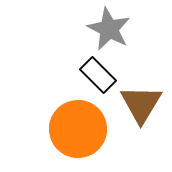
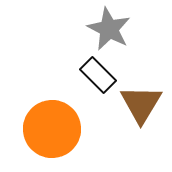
orange circle: moved 26 px left
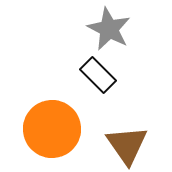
brown triangle: moved 14 px left, 41 px down; rotated 6 degrees counterclockwise
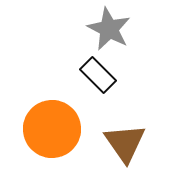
brown triangle: moved 2 px left, 2 px up
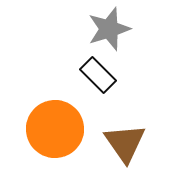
gray star: rotated 27 degrees clockwise
orange circle: moved 3 px right
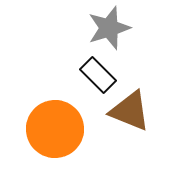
gray star: moved 1 px up
brown triangle: moved 5 px right, 32 px up; rotated 33 degrees counterclockwise
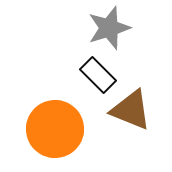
brown triangle: moved 1 px right, 1 px up
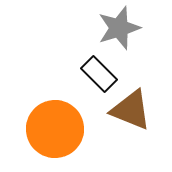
gray star: moved 10 px right
black rectangle: moved 1 px right, 1 px up
